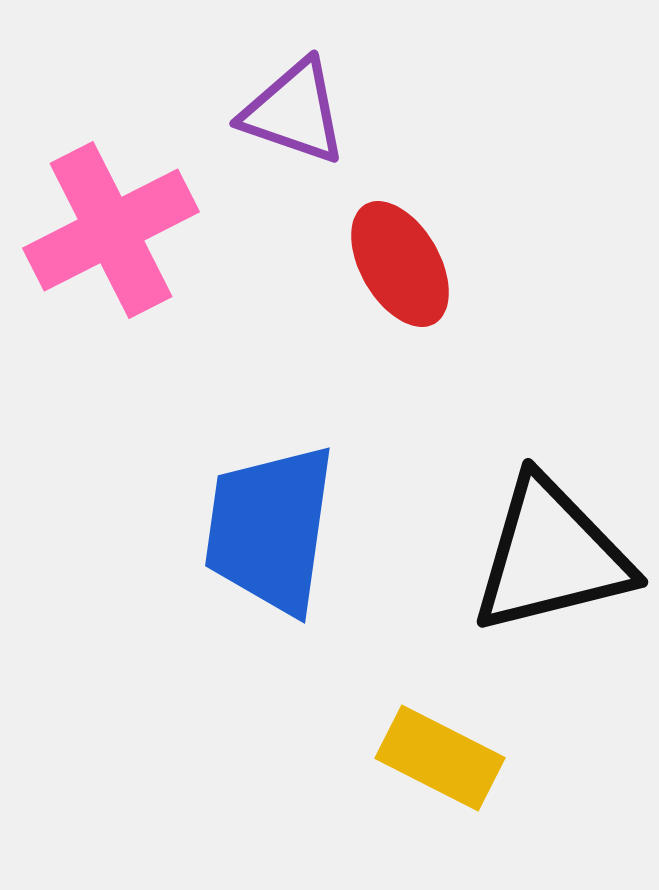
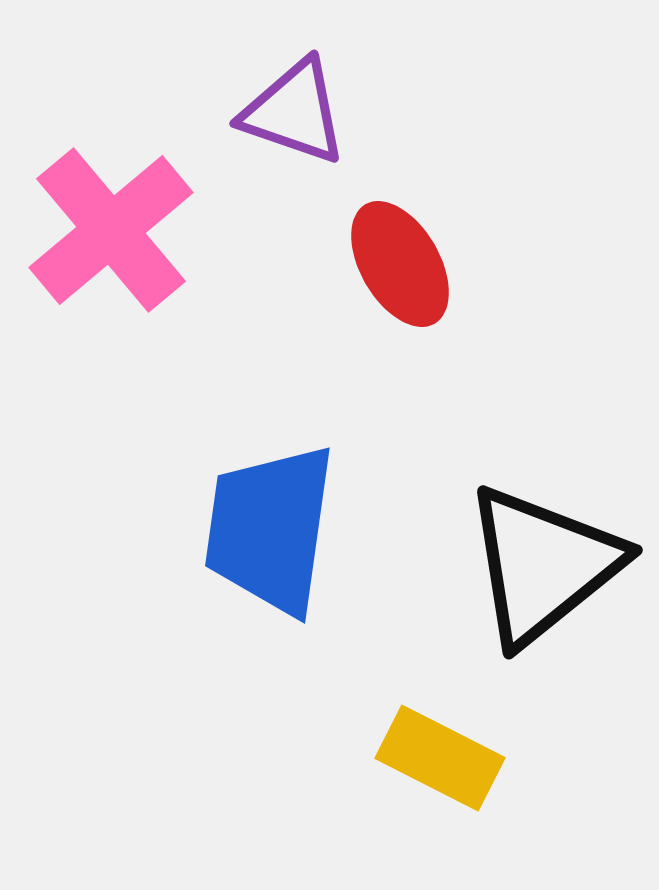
pink cross: rotated 13 degrees counterclockwise
black triangle: moved 8 px left, 9 px down; rotated 25 degrees counterclockwise
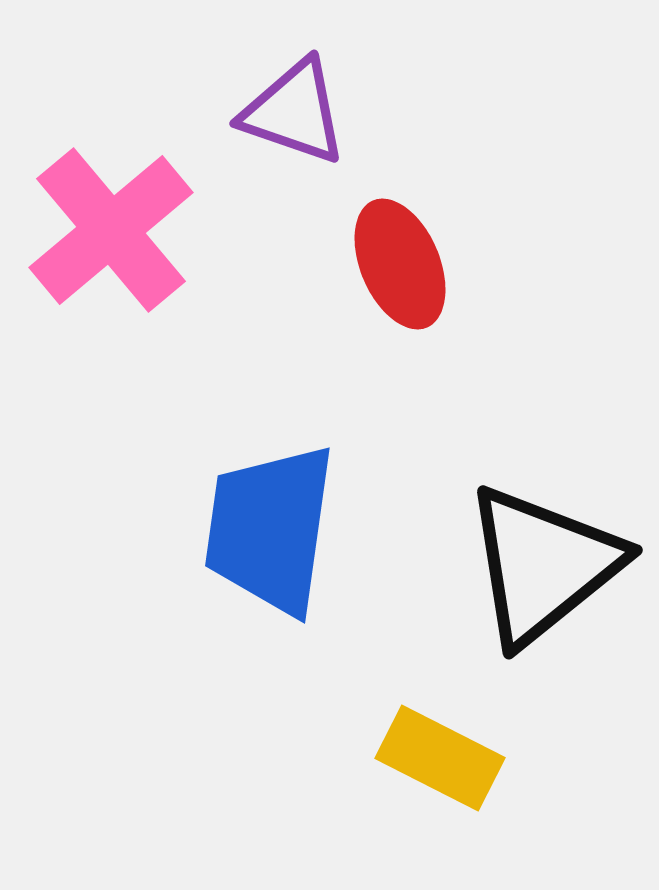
red ellipse: rotated 7 degrees clockwise
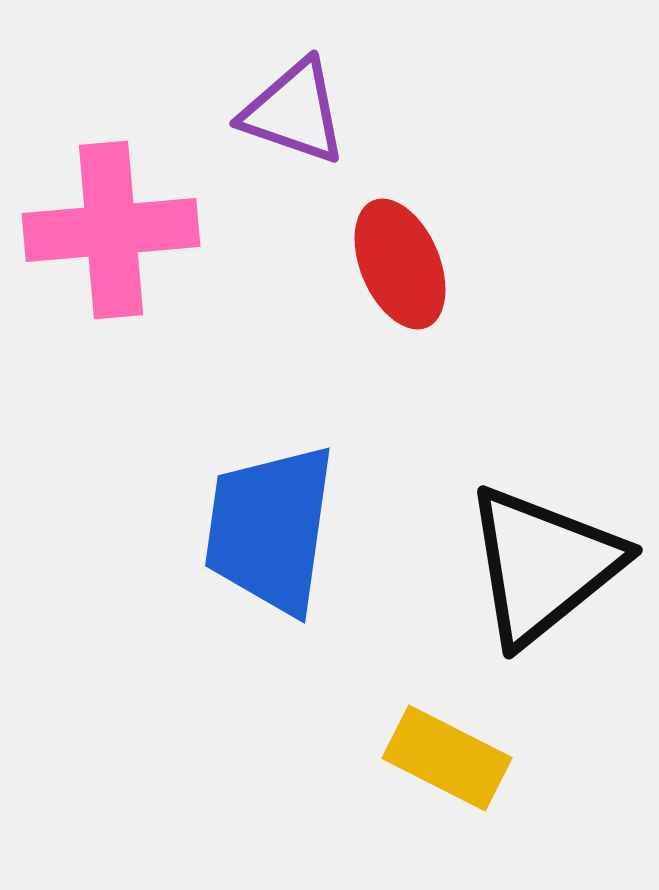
pink cross: rotated 35 degrees clockwise
yellow rectangle: moved 7 px right
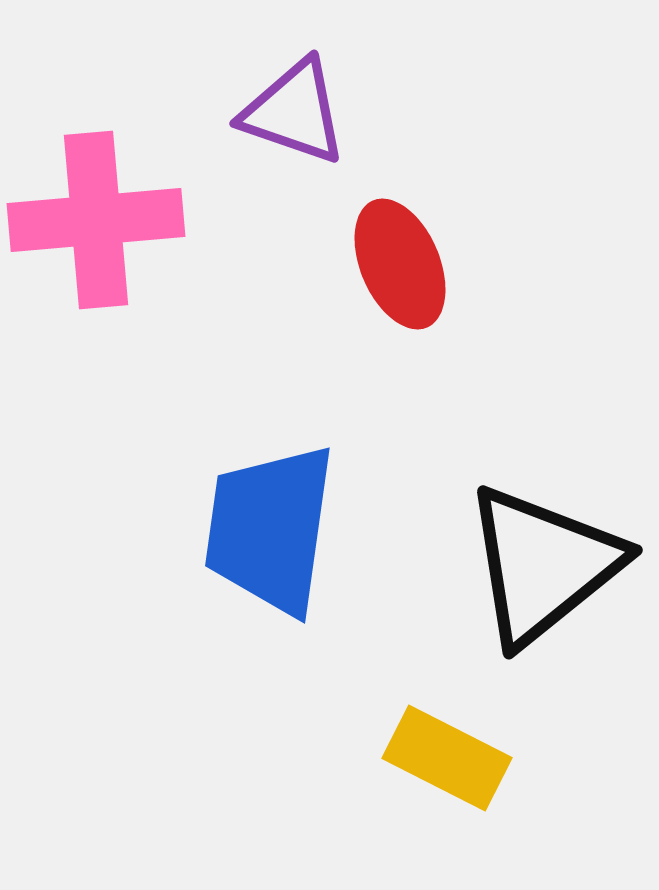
pink cross: moved 15 px left, 10 px up
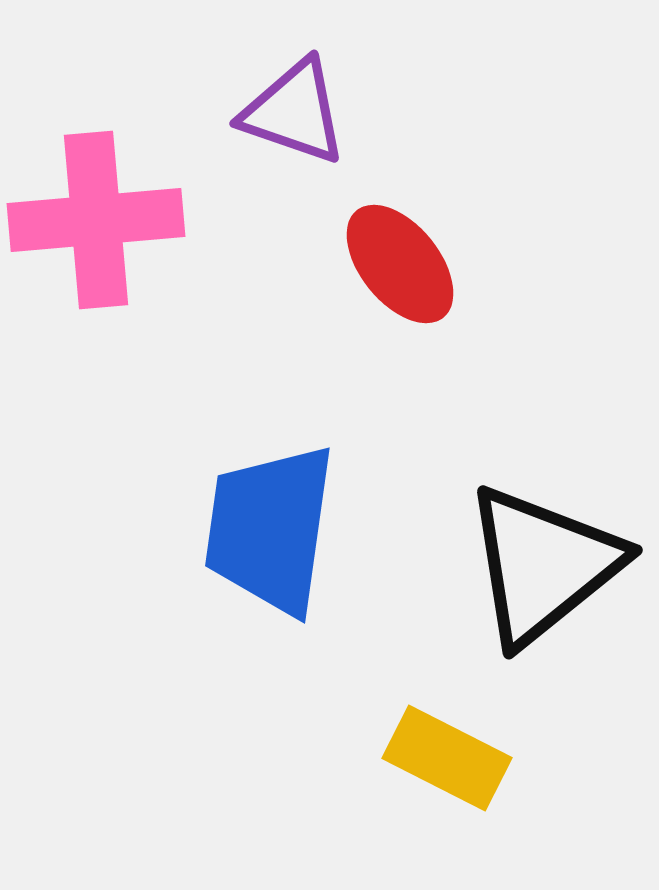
red ellipse: rotated 16 degrees counterclockwise
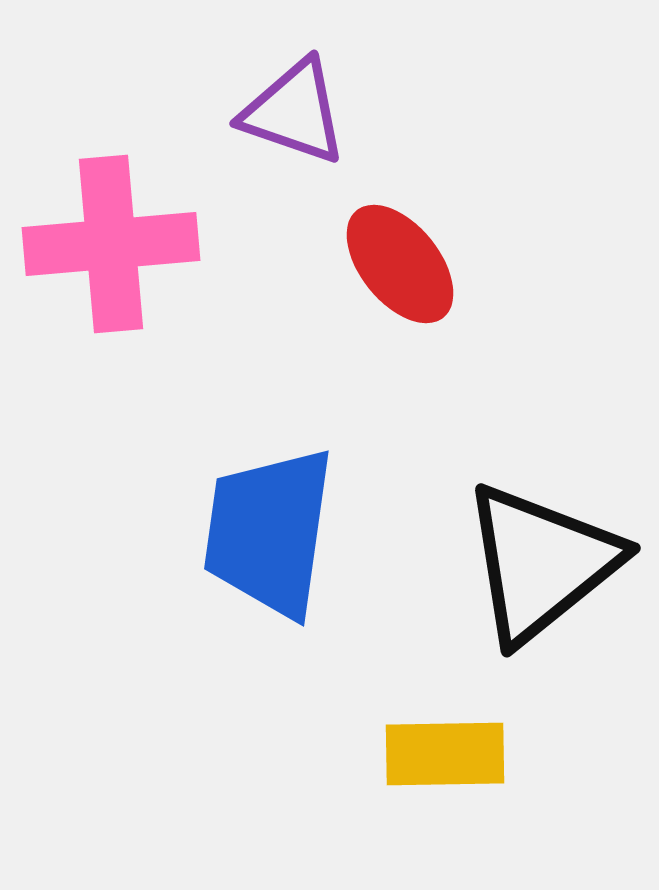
pink cross: moved 15 px right, 24 px down
blue trapezoid: moved 1 px left, 3 px down
black triangle: moved 2 px left, 2 px up
yellow rectangle: moved 2 px left, 4 px up; rotated 28 degrees counterclockwise
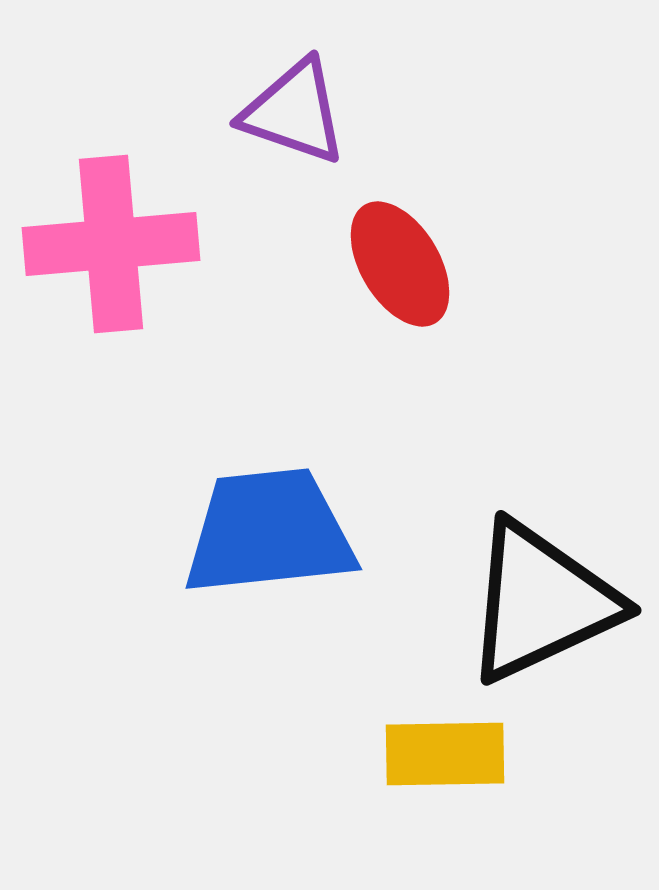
red ellipse: rotated 8 degrees clockwise
blue trapezoid: rotated 76 degrees clockwise
black triangle: moved 39 px down; rotated 14 degrees clockwise
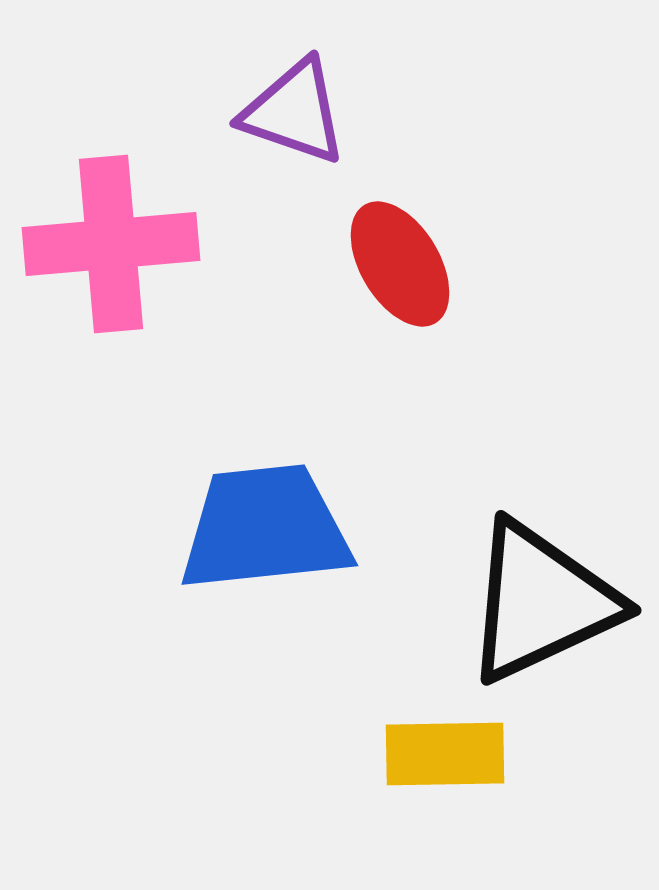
blue trapezoid: moved 4 px left, 4 px up
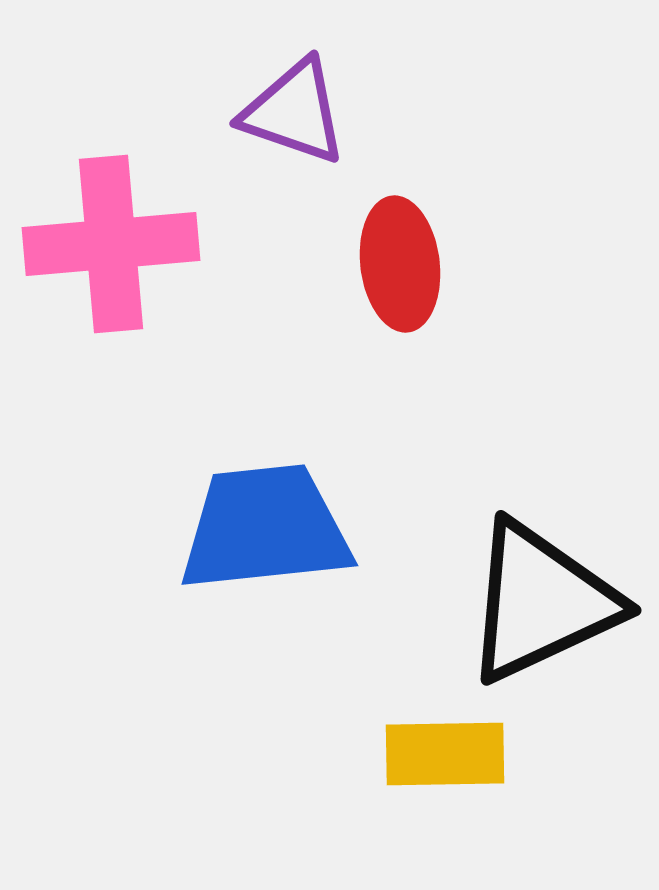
red ellipse: rotated 24 degrees clockwise
